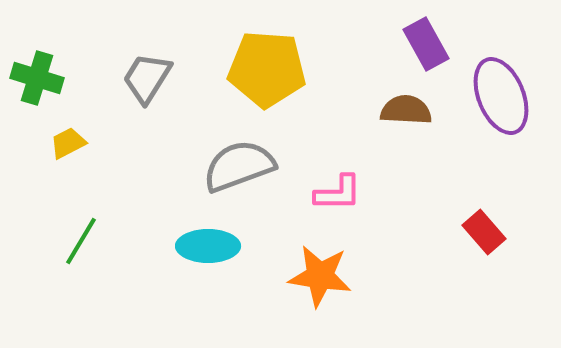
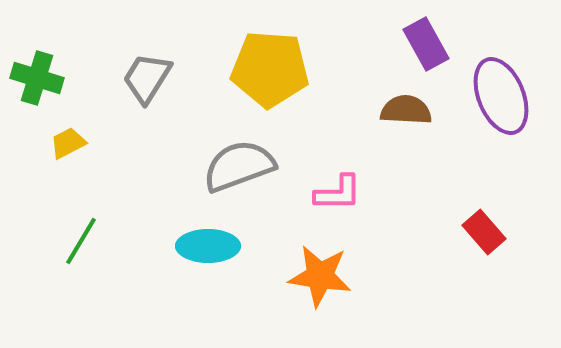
yellow pentagon: moved 3 px right
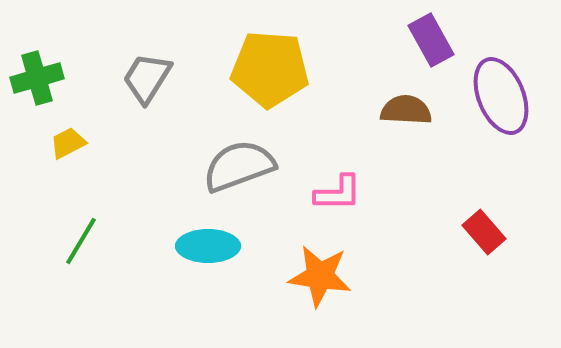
purple rectangle: moved 5 px right, 4 px up
green cross: rotated 33 degrees counterclockwise
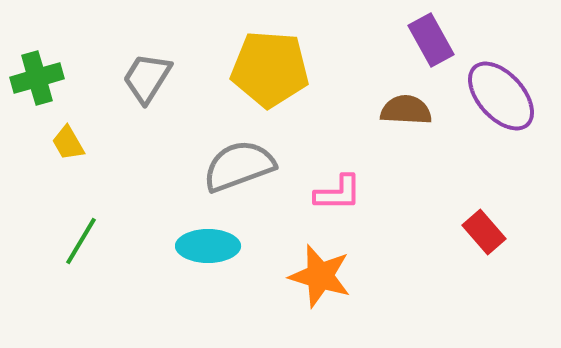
purple ellipse: rotated 20 degrees counterclockwise
yellow trapezoid: rotated 93 degrees counterclockwise
orange star: rotated 8 degrees clockwise
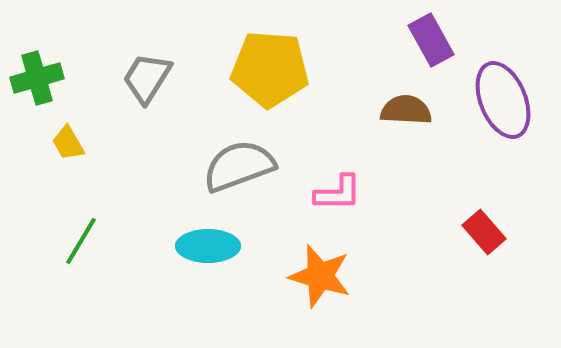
purple ellipse: moved 2 px right, 4 px down; rotated 20 degrees clockwise
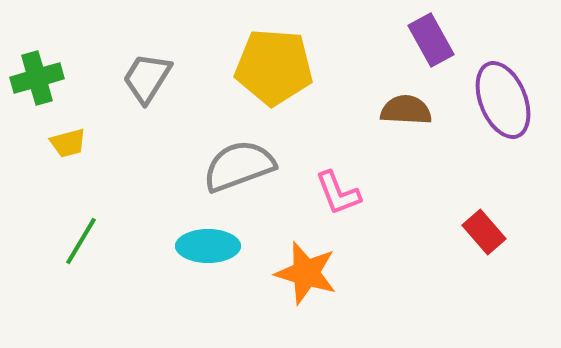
yellow pentagon: moved 4 px right, 2 px up
yellow trapezoid: rotated 75 degrees counterclockwise
pink L-shape: rotated 69 degrees clockwise
orange star: moved 14 px left, 3 px up
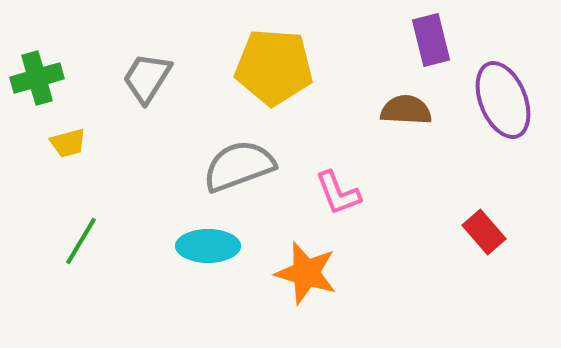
purple rectangle: rotated 15 degrees clockwise
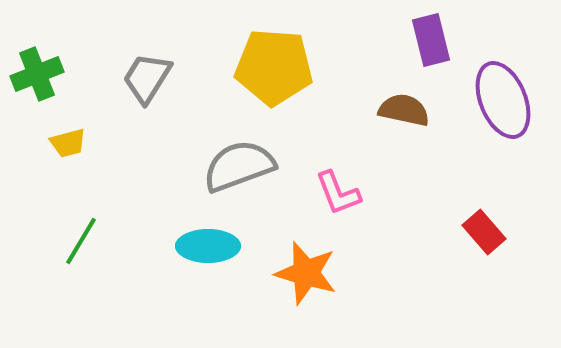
green cross: moved 4 px up; rotated 6 degrees counterclockwise
brown semicircle: moved 2 px left; rotated 9 degrees clockwise
